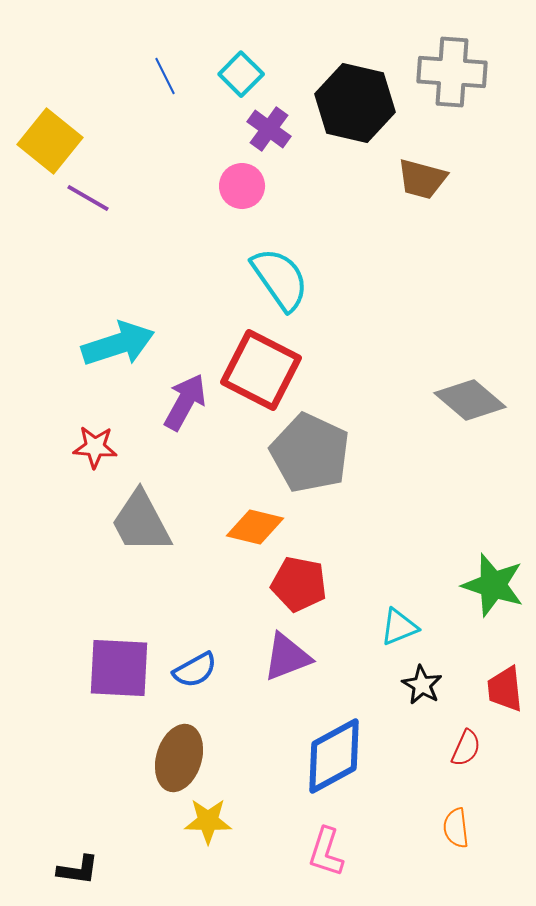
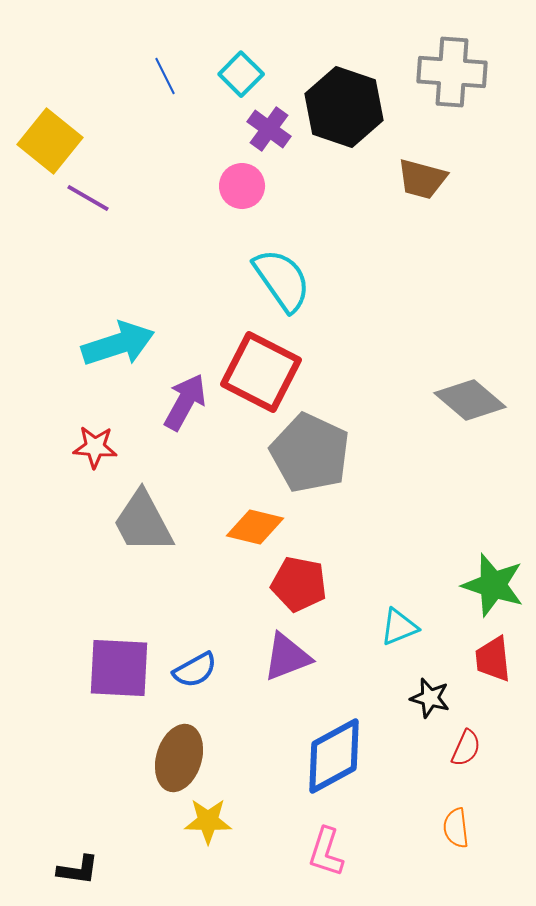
black hexagon: moved 11 px left, 4 px down; rotated 6 degrees clockwise
cyan semicircle: moved 2 px right, 1 px down
red square: moved 2 px down
gray trapezoid: moved 2 px right
black star: moved 8 px right, 13 px down; rotated 15 degrees counterclockwise
red trapezoid: moved 12 px left, 30 px up
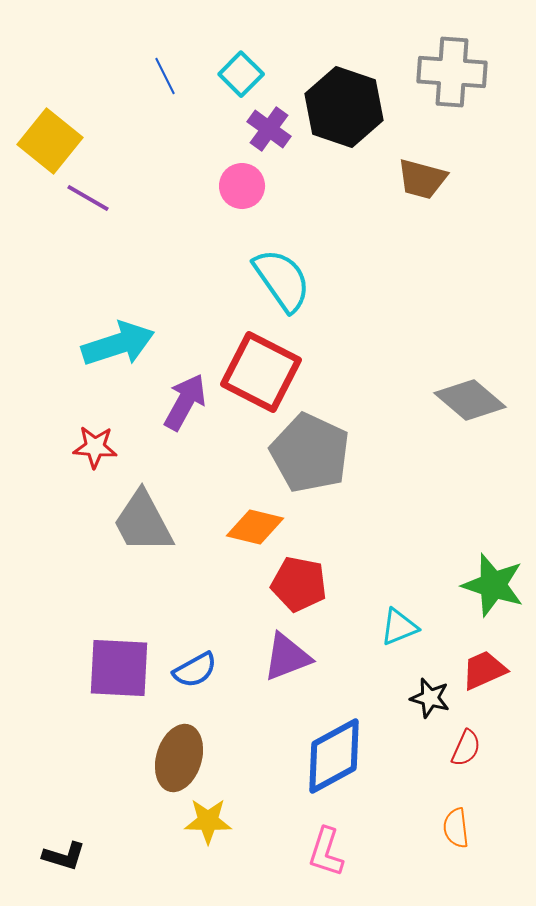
red trapezoid: moved 9 px left, 11 px down; rotated 72 degrees clockwise
black L-shape: moved 14 px left, 14 px up; rotated 9 degrees clockwise
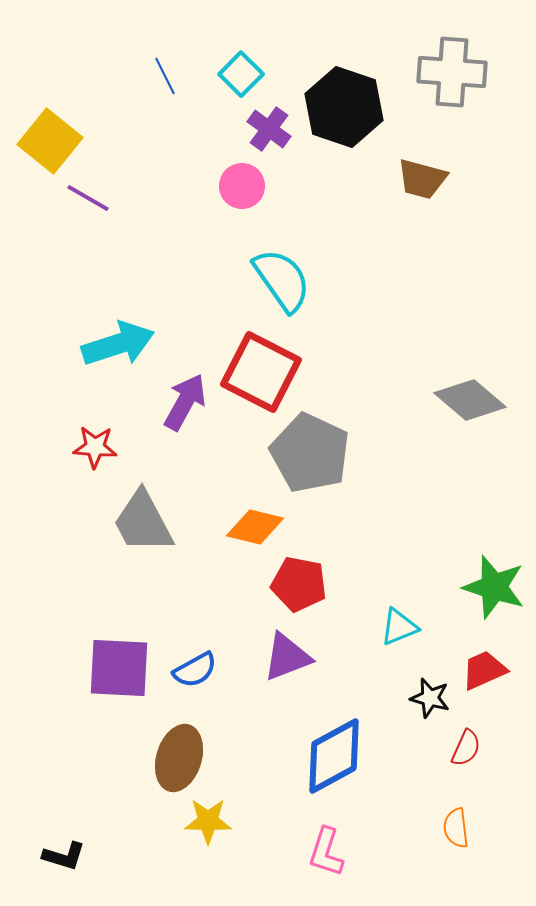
green star: moved 1 px right, 2 px down
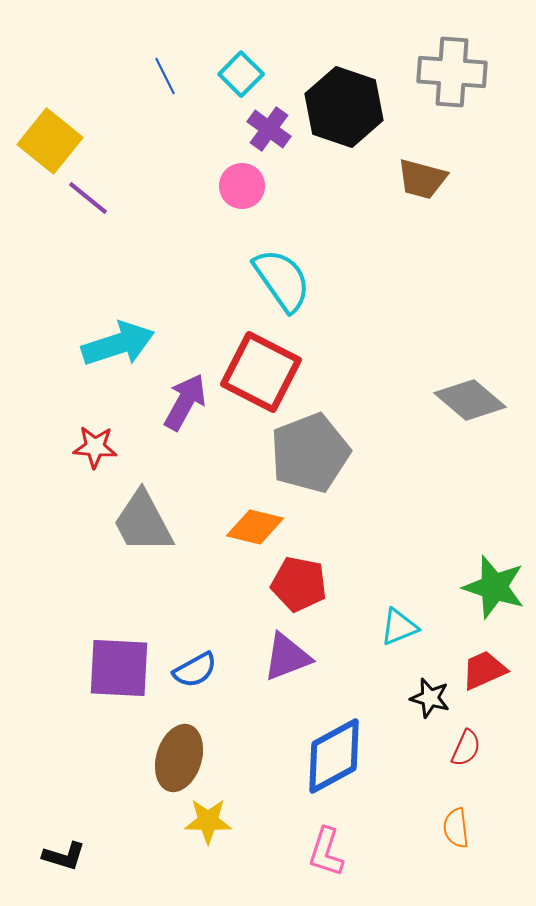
purple line: rotated 9 degrees clockwise
gray pentagon: rotated 26 degrees clockwise
